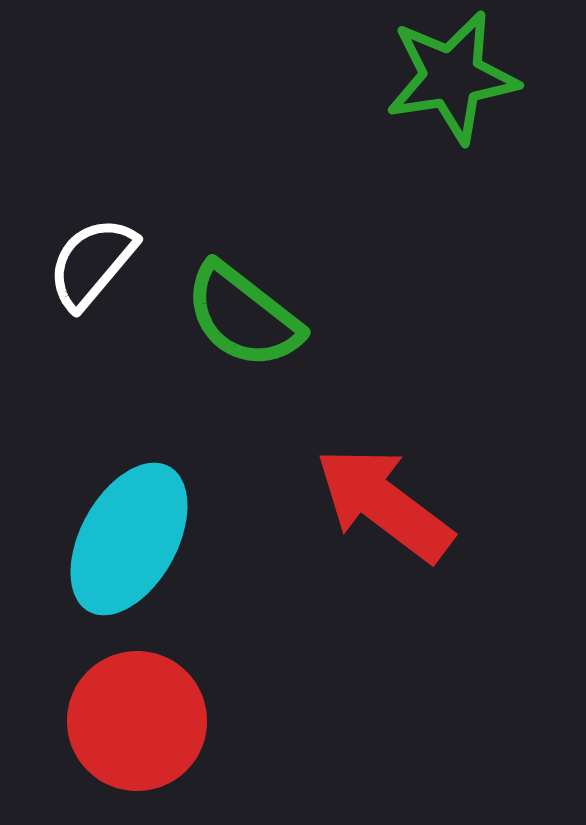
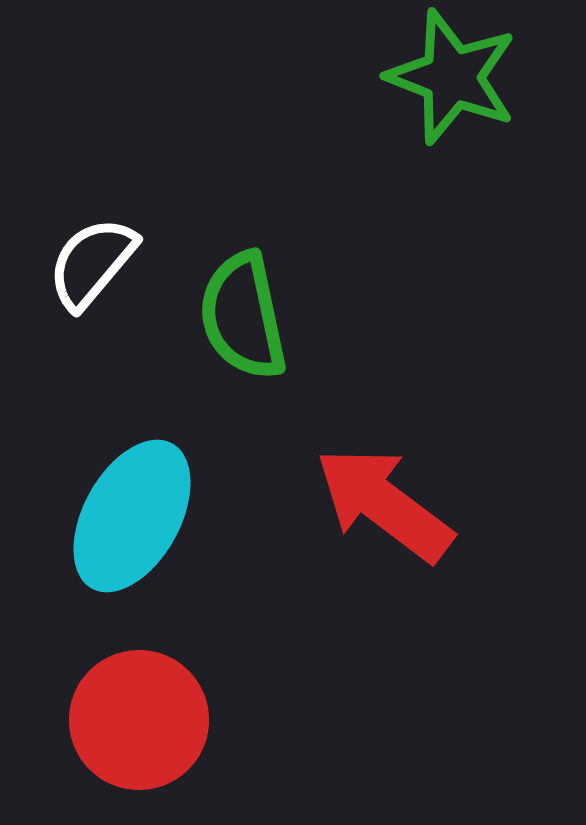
green star: rotated 30 degrees clockwise
green semicircle: rotated 40 degrees clockwise
cyan ellipse: moved 3 px right, 23 px up
red circle: moved 2 px right, 1 px up
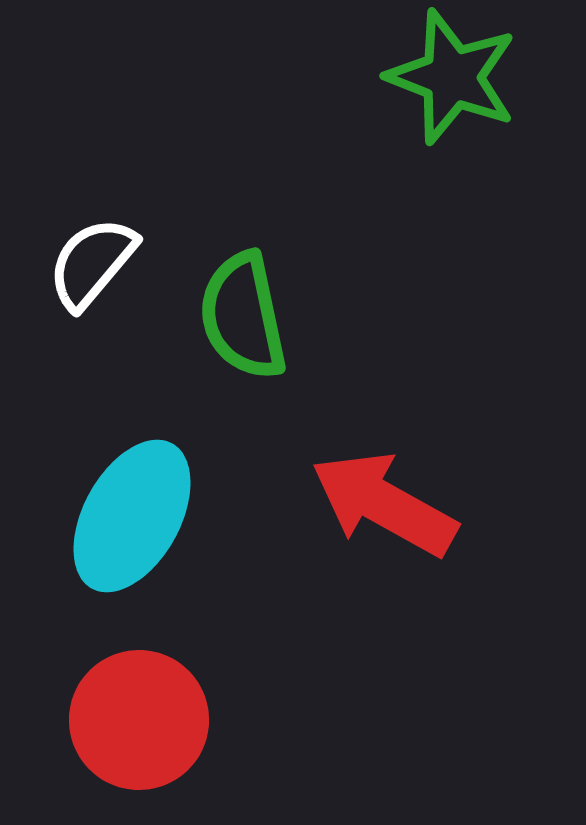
red arrow: rotated 8 degrees counterclockwise
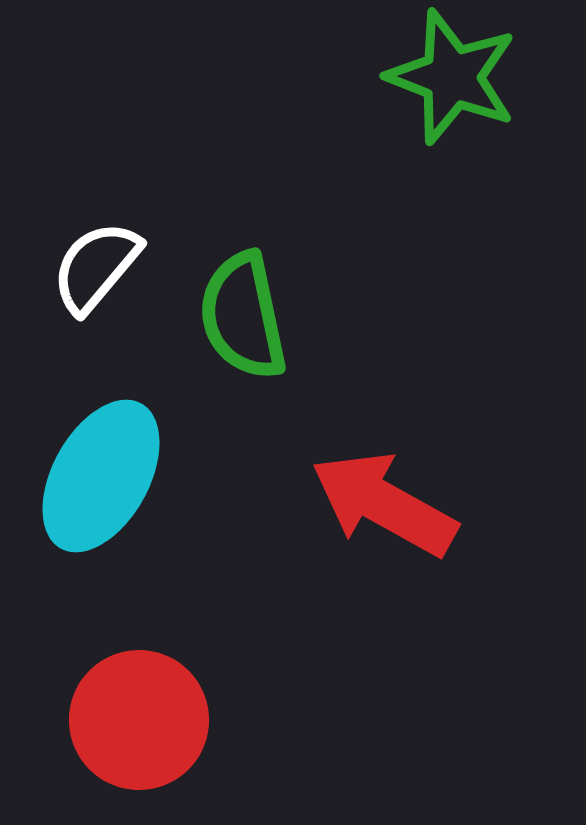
white semicircle: moved 4 px right, 4 px down
cyan ellipse: moved 31 px left, 40 px up
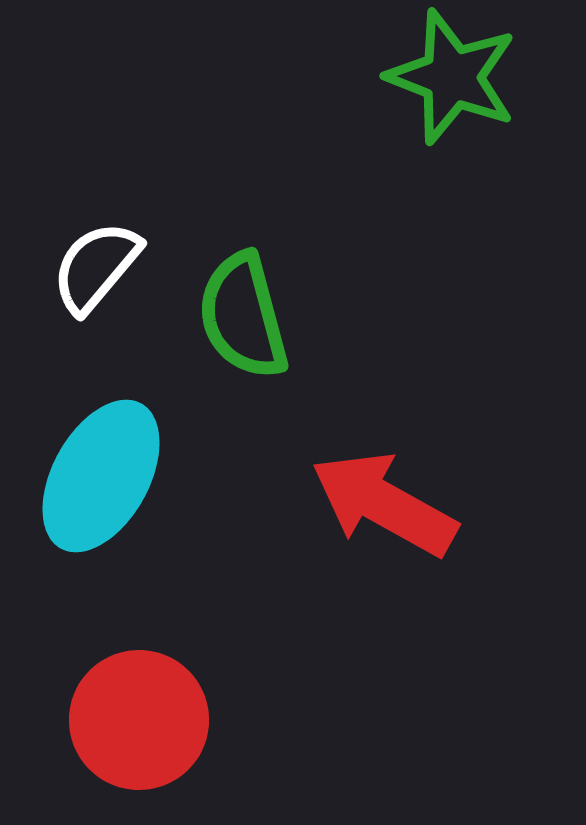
green semicircle: rotated 3 degrees counterclockwise
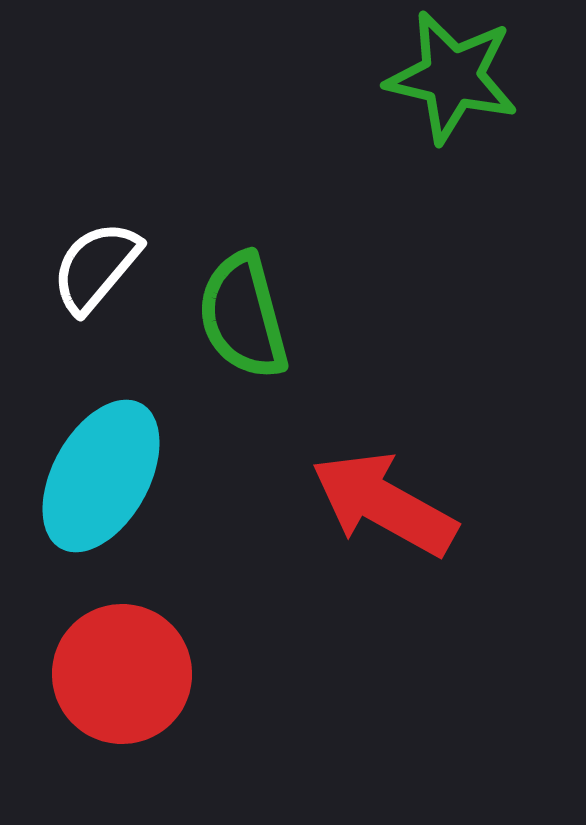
green star: rotated 8 degrees counterclockwise
red circle: moved 17 px left, 46 px up
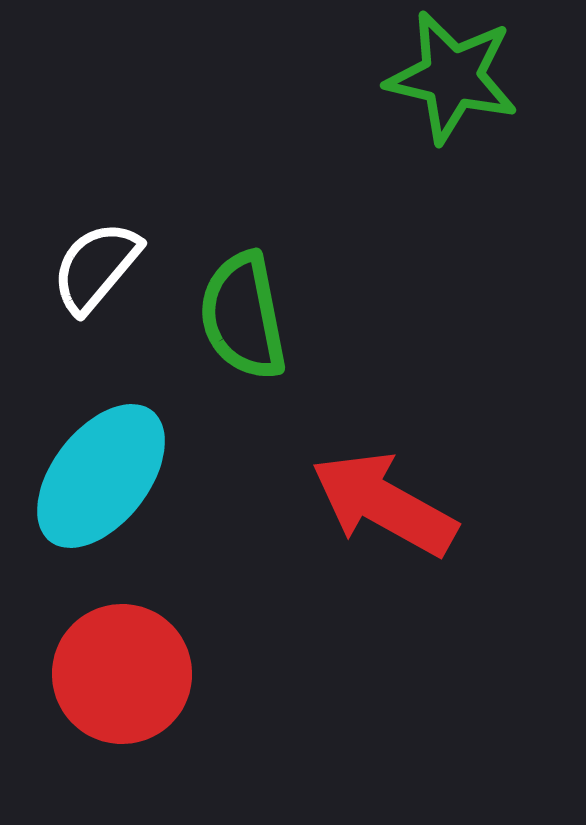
green semicircle: rotated 4 degrees clockwise
cyan ellipse: rotated 9 degrees clockwise
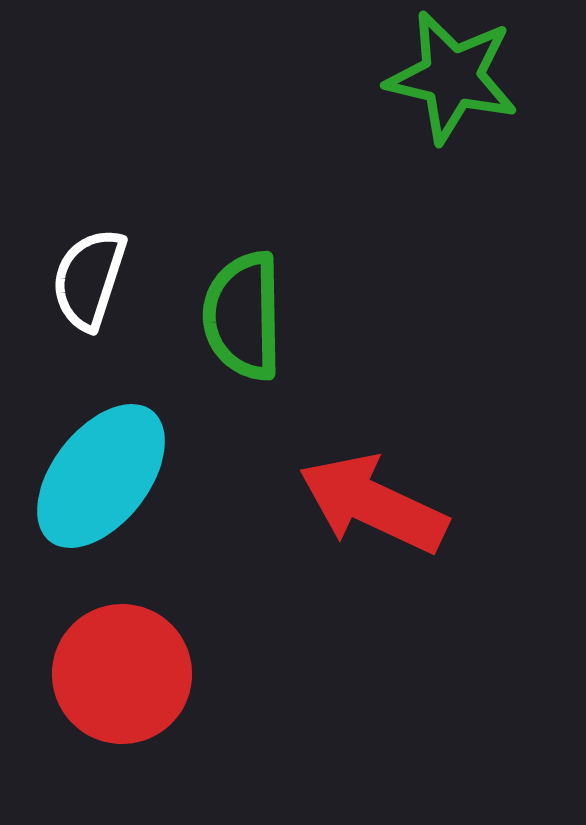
white semicircle: moved 7 px left, 12 px down; rotated 22 degrees counterclockwise
green semicircle: rotated 10 degrees clockwise
red arrow: moved 11 px left; rotated 4 degrees counterclockwise
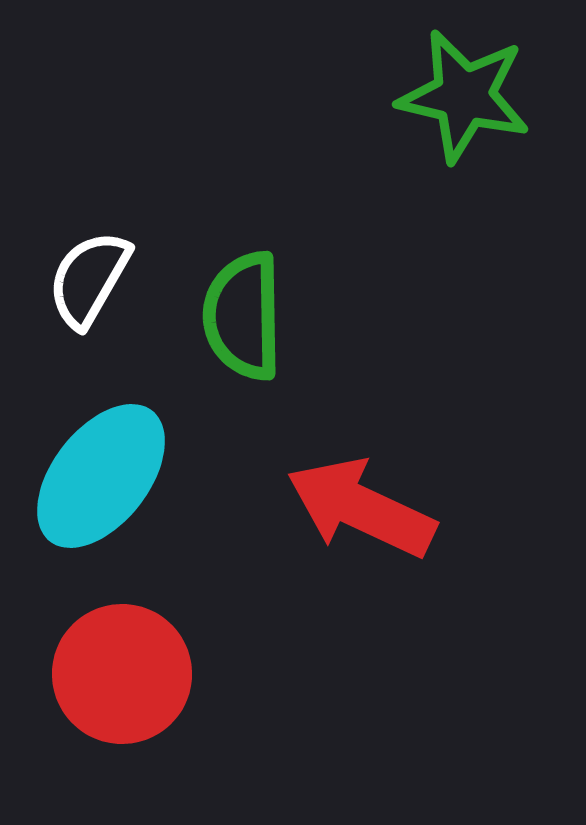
green star: moved 12 px right, 19 px down
white semicircle: rotated 12 degrees clockwise
red arrow: moved 12 px left, 4 px down
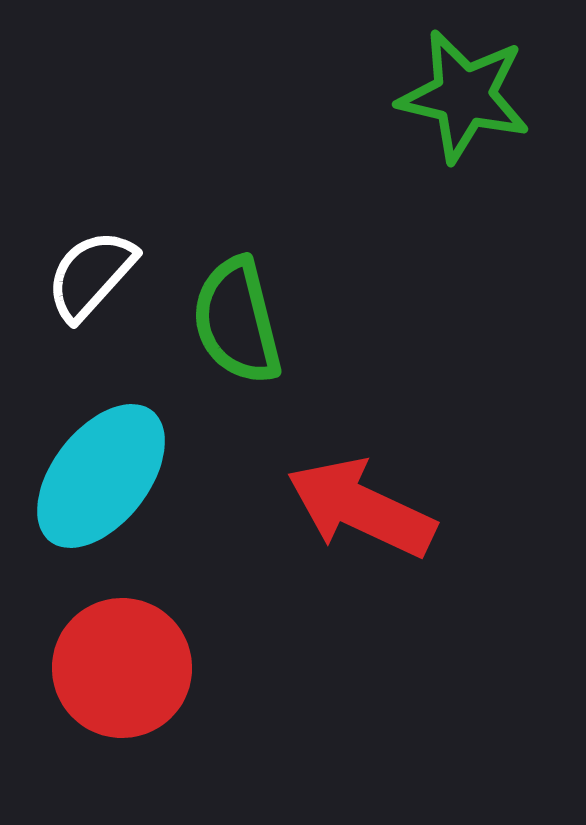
white semicircle: moved 2 px right, 4 px up; rotated 12 degrees clockwise
green semicircle: moved 6 px left, 5 px down; rotated 13 degrees counterclockwise
red circle: moved 6 px up
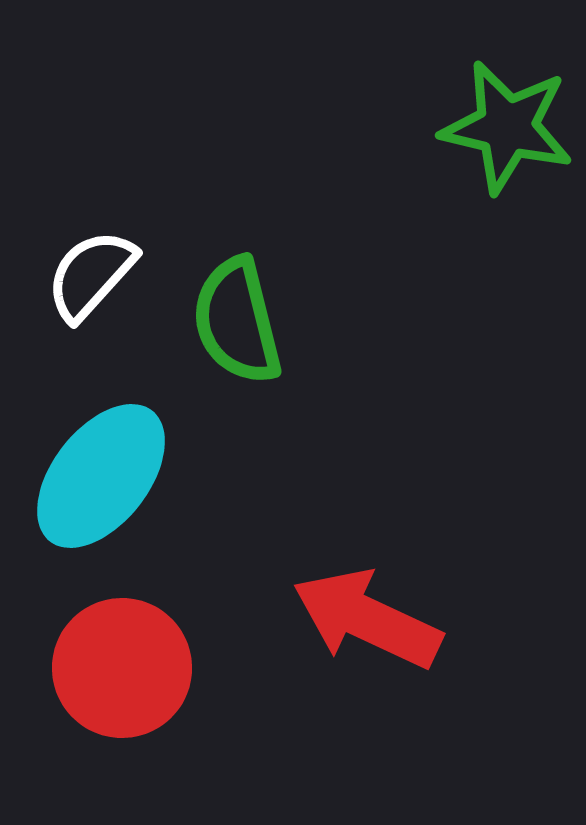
green star: moved 43 px right, 31 px down
red arrow: moved 6 px right, 111 px down
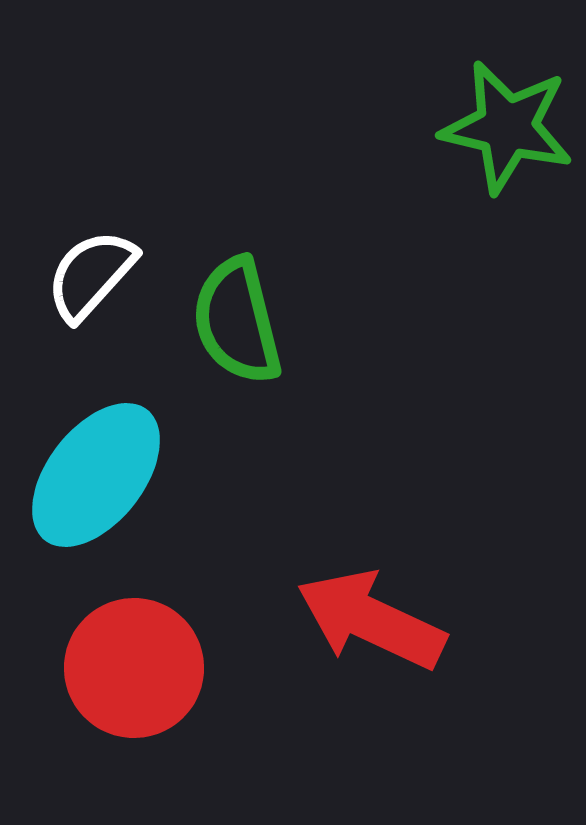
cyan ellipse: moved 5 px left, 1 px up
red arrow: moved 4 px right, 1 px down
red circle: moved 12 px right
